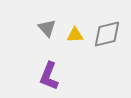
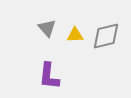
gray diamond: moved 1 px left, 2 px down
purple L-shape: rotated 16 degrees counterclockwise
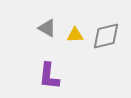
gray triangle: rotated 18 degrees counterclockwise
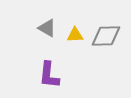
gray diamond: rotated 12 degrees clockwise
purple L-shape: moved 1 px up
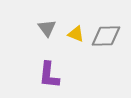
gray triangle: rotated 24 degrees clockwise
yellow triangle: moved 1 px right, 1 px up; rotated 24 degrees clockwise
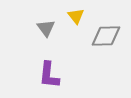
gray triangle: moved 1 px left
yellow triangle: moved 18 px up; rotated 30 degrees clockwise
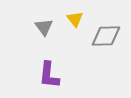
yellow triangle: moved 1 px left, 3 px down
gray triangle: moved 2 px left, 1 px up
